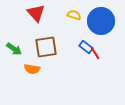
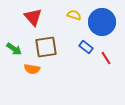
red triangle: moved 3 px left, 4 px down
blue circle: moved 1 px right, 1 px down
red line: moved 11 px right, 5 px down
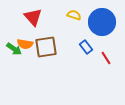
blue rectangle: rotated 16 degrees clockwise
orange semicircle: moved 7 px left, 25 px up
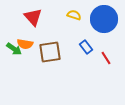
blue circle: moved 2 px right, 3 px up
brown square: moved 4 px right, 5 px down
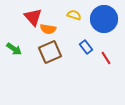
orange semicircle: moved 23 px right, 15 px up
brown square: rotated 15 degrees counterclockwise
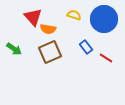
red line: rotated 24 degrees counterclockwise
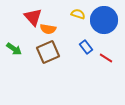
yellow semicircle: moved 4 px right, 1 px up
blue circle: moved 1 px down
brown square: moved 2 px left
